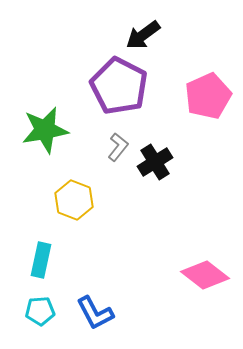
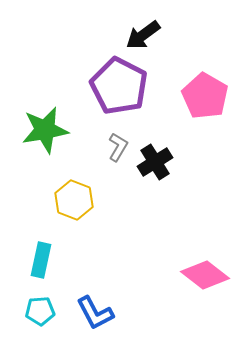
pink pentagon: moved 3 px left; rotated 18 degrees counterclockwise
gray L-shape: rotated 8 degrees counterclockwise
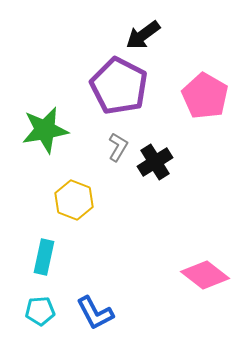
cyan rectangle: moved 3 px right, 3 px up
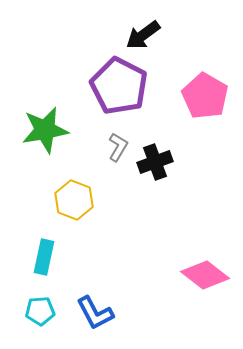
black cross: rotated 12 degrees clockwise
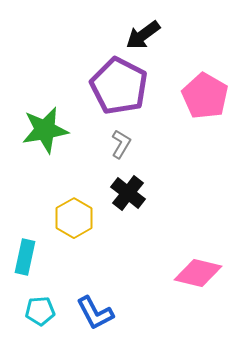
gray L-shape: moved 3 px right, 3 px up
black cross: moved 27 px left, 31 px down; rotated 32 degrees counterclockwise
yellow hexagon: moved 18 px down; rotated 9 degrees clockwise
cyan rectangle: moved 19 px left
pink diamond: moved 7 px left, 2 px up; rotated 24 degrees counterclockwise
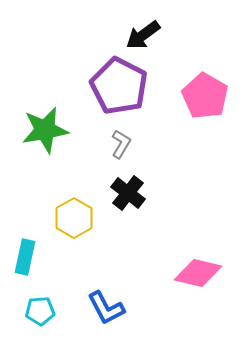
blue L-shape: moved 11 px right, 5 px up
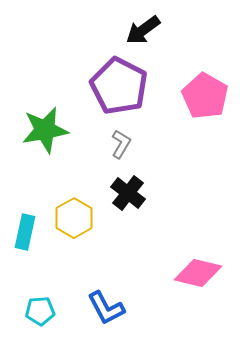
black arrow: moved 5 px up
cyan rectangle: moved 25 px up
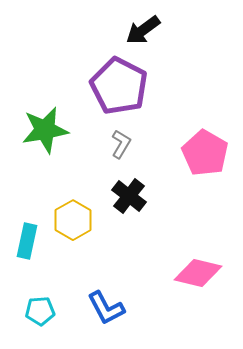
pink pentagon: moved 57 px down
black cross: moved 1 px right, 3 px down
yellow hexagon: moved 1 px left, 2 px down
cyan rectangle: moved 2 px right, 9 px down
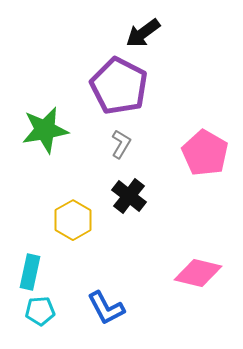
black arrow: moved 3 px down
cyan rectangle: moved 3 px right, 31 px down
